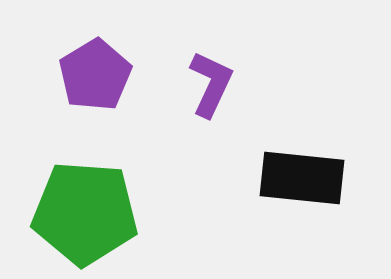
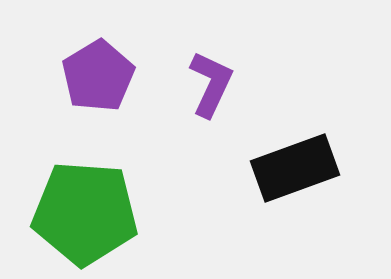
purple pentagon: moved 3 px right, 1 px down
black rectangle: moved 7 px left, 10 px up; rotated 26 degrees counterclockwise
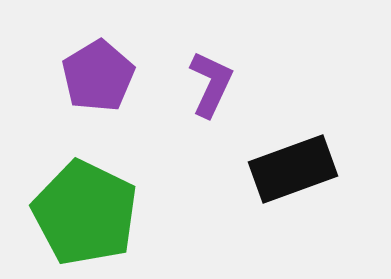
black rectangle: moved 2 px left, 1 px down
green pentagon: rotated 22 degrees clockwise
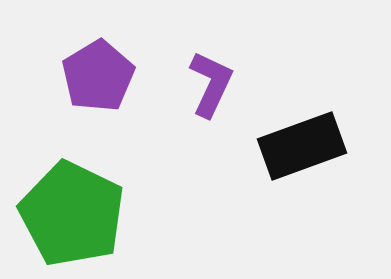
black rectangle: moved 9 px right, 23 px up
green pentagon: moved 13 px left, 1 px down
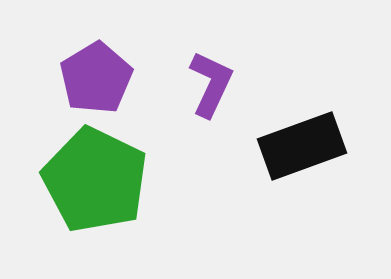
purple pentagon: moved 2 px left, 2 px down
green pentagon: moved 23 px right, 34 px up
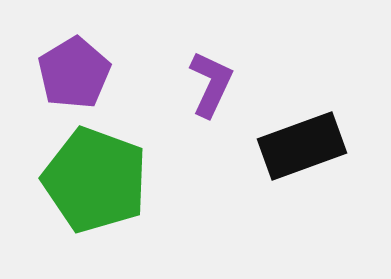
purple pentagon: moved 22 px left, 5 px up
green pentagon: rotated 6 degrees counterclockwise
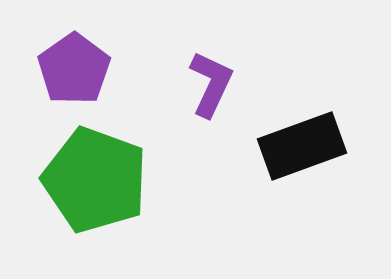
purple pentagon: moved 4 px up; rotated 4 degrees counterclockwise
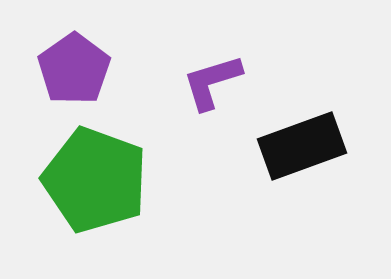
purple L-shape: moved 1 px right, 2 px up; rotated 132 degrees counterclockwise
